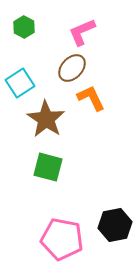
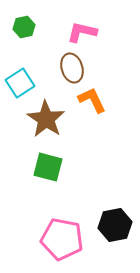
green hexagon: rotated 20 degrees clockwise
pink L-shape: rotated 36 degrees clockwise
brown ellipse: rotated 60 degrees counterclockwise
orange L-shape: moved 1 px right, 2 px down
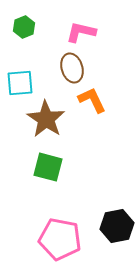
green hexagon: rotated 10 degrees counterclockwise
pink L-shape: moved 1 px left
cyan square: rotated 28 degrees clockwise
black hexagon: moved 2 px right, 1 px down
pink pentagon: moved 2 px left
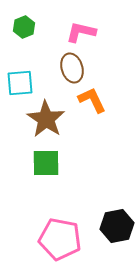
green square: moved 2 px left, 4 px up; rotated 16 degrees counterclockwise
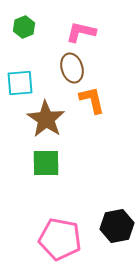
orange L-shape: rotated 12 degrees clockwise
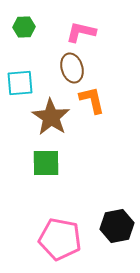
green hexagon: rotated 20 degrees clockwise
brown star: moved 5 px right, 2 px up
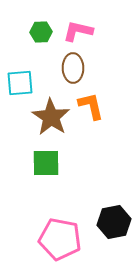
green hexagon: moved 17 px right, 5 px down
pink L-shape: moved 3 px left, 1 px up
brown ellipse: moved 1 px right; rotated 16 degrees clockwise
orange L-shape: moved 1 px left, 6 px down
black hexagon: moved 3 px left, 4 px up
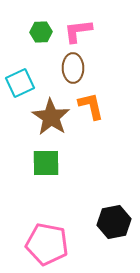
pink L-shape: rotated 20 degrees counterclockwise
cyan square: rotated 20 degrees counterclockwise
pink pentagon: moved 13 px left, 5 px down
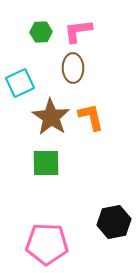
orange L-shape: moved 11 px down
pink pentagon: rotated 9 degrees counterclockwise
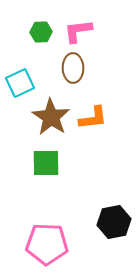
orange L-shape: moved 2 px right, 1 px down; rotated 96 degrees clockwise
